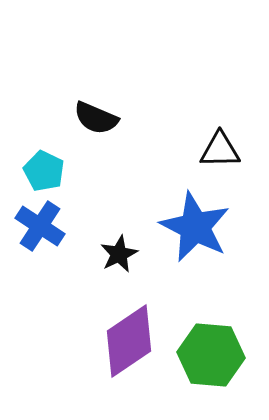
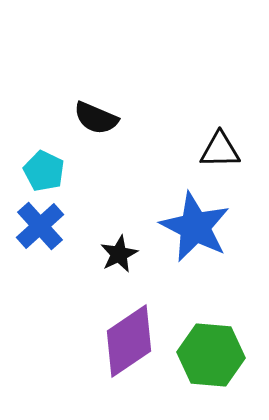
blue cross: rotated 15 degrees clockwise
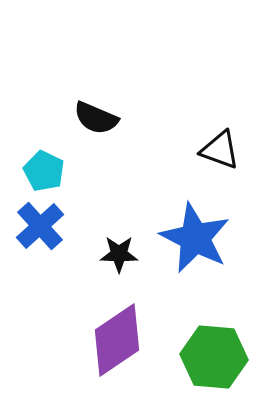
black triangle: rotated 21 degrees clockwise
blue star: moved 11 px down
black star: rotated 27 degrees clockwise
purple diamond: moved 12 px left, 1 px up
green hexagon: moved 3 px right, 2 px down
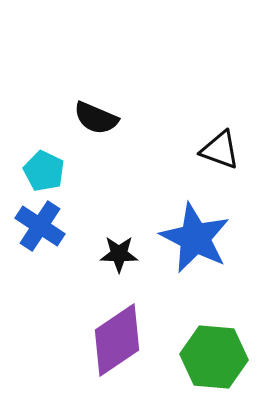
blue cross: rotated 15 degrees counterclockwise
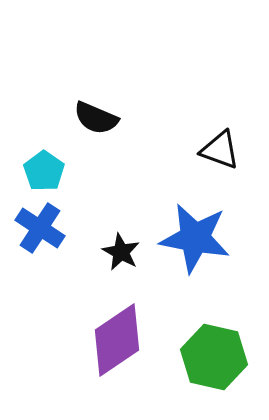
cyan pentagon: rotated 9 degrees clockwise
blue cross: moved 2 px down
blue star: rotated 16 degrees counterclockwise
black star: moved 2 px right, 2 px up; rotated 27 degrees clockwise
green hexagon: rotated 8 degrees clockwise
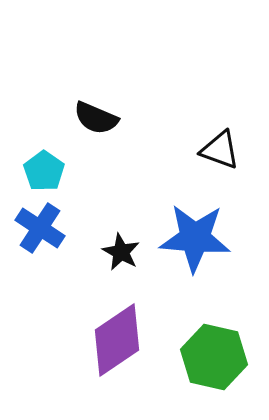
blue star: rotated 6 degrees counterclockwise
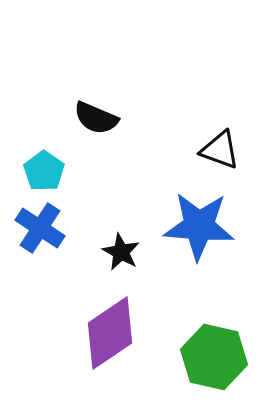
blue star: moved 4 px right, 12 px up
purple diamond: moved 7 px left, 7 px up
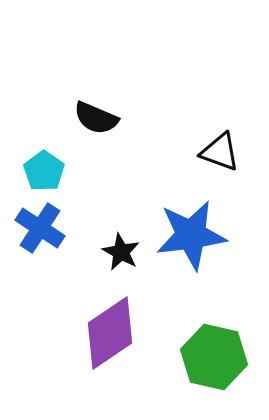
black triangle: moved 2 px down
blue star: moved 8 px left, 9 px down; rotated 12 degrees counterclockwise
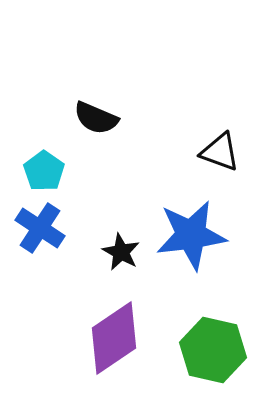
purple diamond: moved 4 px right, 5 px down
green hexagon: moved 1 px left, 7 px up
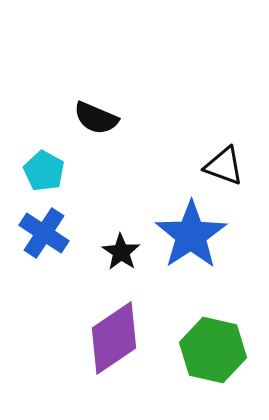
black triangle: moved 4 px right, 14 px down
cyan pentagon: rotated 6 degrees counterclockwise
blue cross: moved 4 px right, 5 px down
blue star: rotated 26 degrees counterclockwise
black star: rotated 6 degrees clockwise
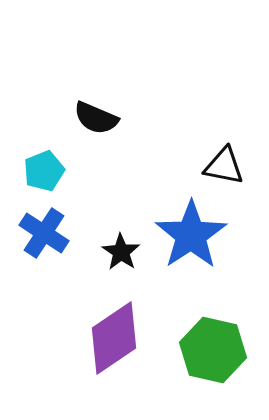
black triangle: rotated 9 degrees counterclockwise
cyan pentagon: rotated 21 degrees clockwise
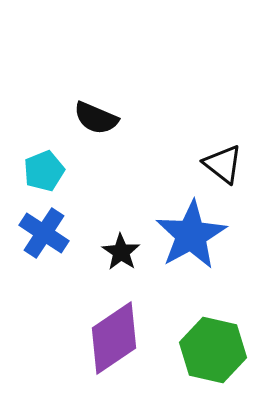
black triangle: moved 1 px left, 2 px up; rotated 27 degrees clockwise
blue star: rotated 4 degrees clockwise
